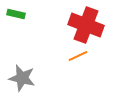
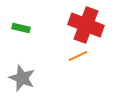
green rectangle: moved 5 px right, 14 px down
gray star: rotated 8 degrees clockwise
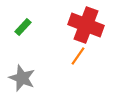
green rectangle: moved 2 px right, 1 px up; rotated 60 degrees counterclockwise
orange line: rotated 30 degrees counterclockwise
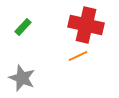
red cross: rotated 8 degrees counterclockwise
orange line: rotated 30 degrees clockwise
